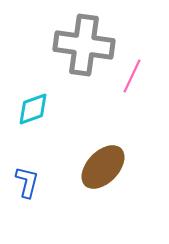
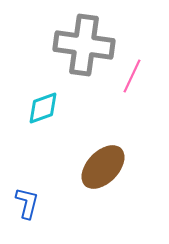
cyan diamond: moved 10 px right, 1 px up
blue L-shape: moved 21 px down
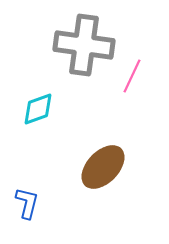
cyan diamond: moved 5 px left, 1 px down
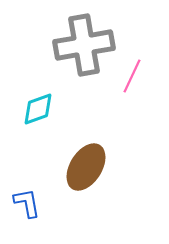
gray cross: rotated 18 degrees counterclockwise
brown ellipse: moved 17 px left; rotated 12 degrees counterclockwise
blue L-shape: rotated 24 degrees counterclockwise
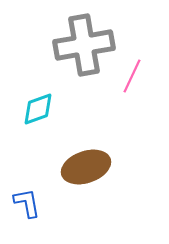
brown ellipse: rotated 39 degrees clockwise
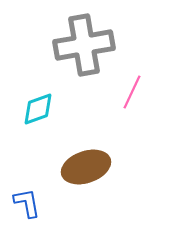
pink line: moved 16 px down
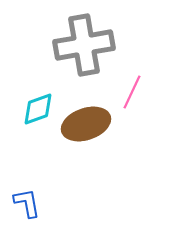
brown ellipse: moved 43 px up
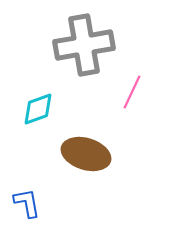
brown ellipse: moved 30 px down; rotated 36 degrees clockwise
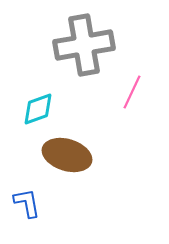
brown ellipse: moved 19 px left, 1 px down
